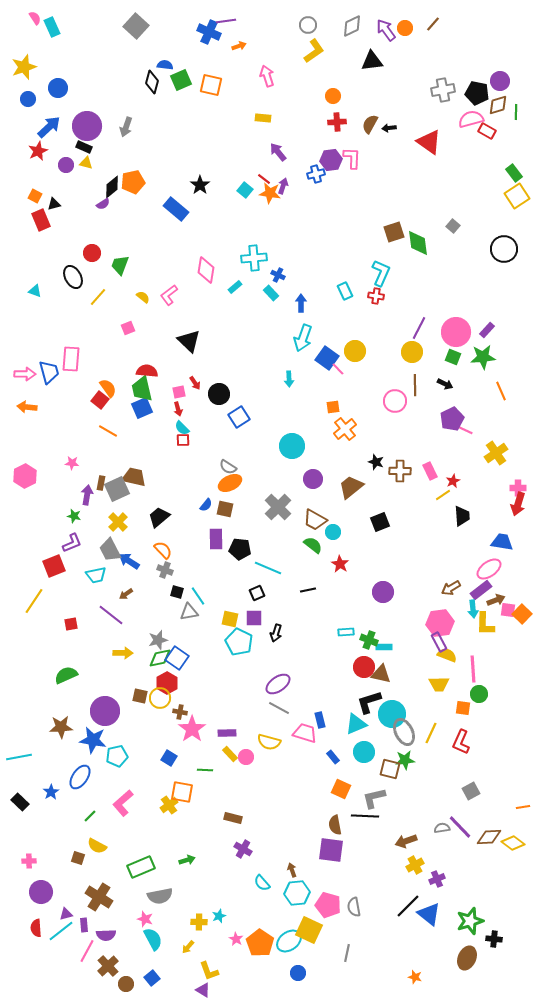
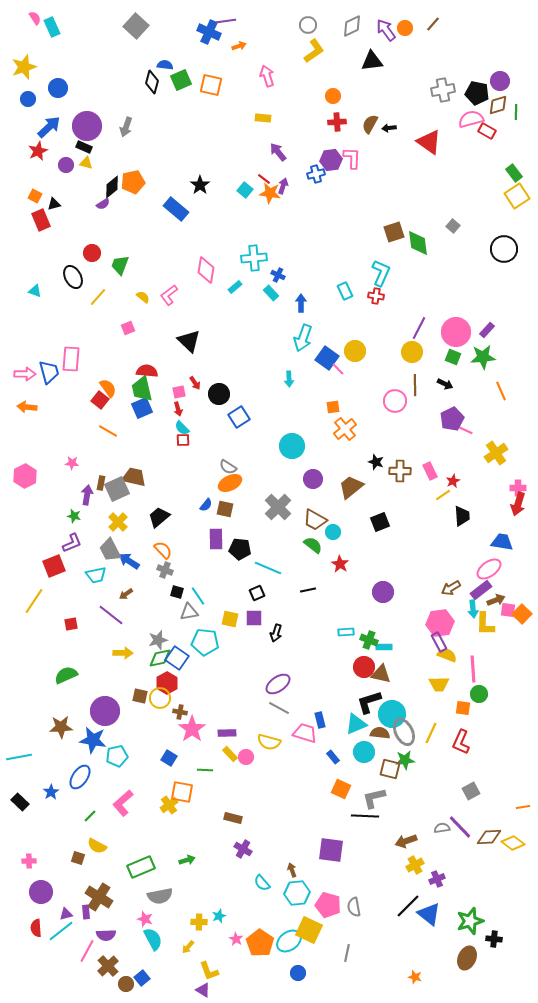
cyan pentagon at (239, 642): moved 34 px left; rotated 20 degrees counterclockwise
brown semicircle at (335, 825): moved 45 px right, 92 px up; rotated 108 degrees clockwise
purple rectangle at (84, 925): moved 2 px right, 13 px up
blue square at (152, 978): moved 10 px left
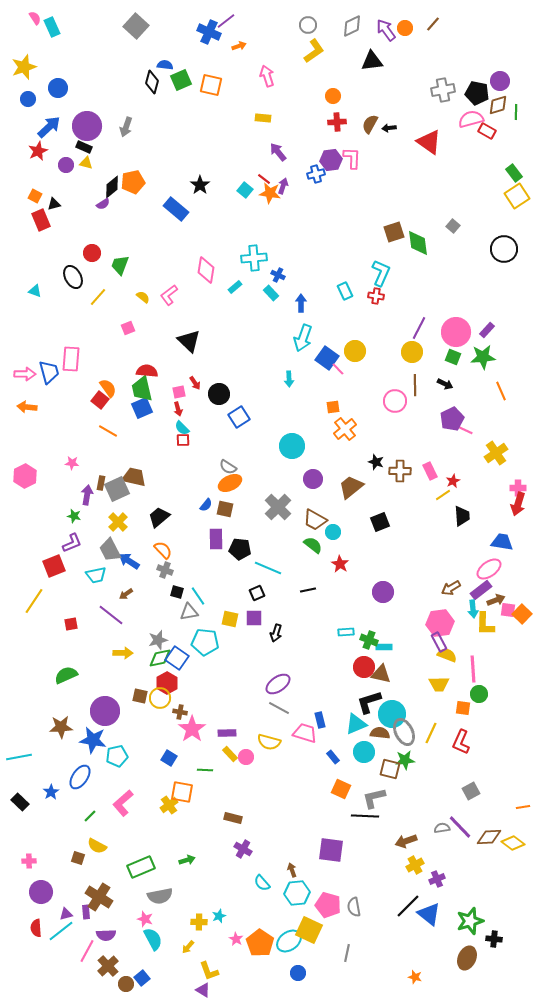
purple line at (226, 21): rotated 30 degrees counterclockwise
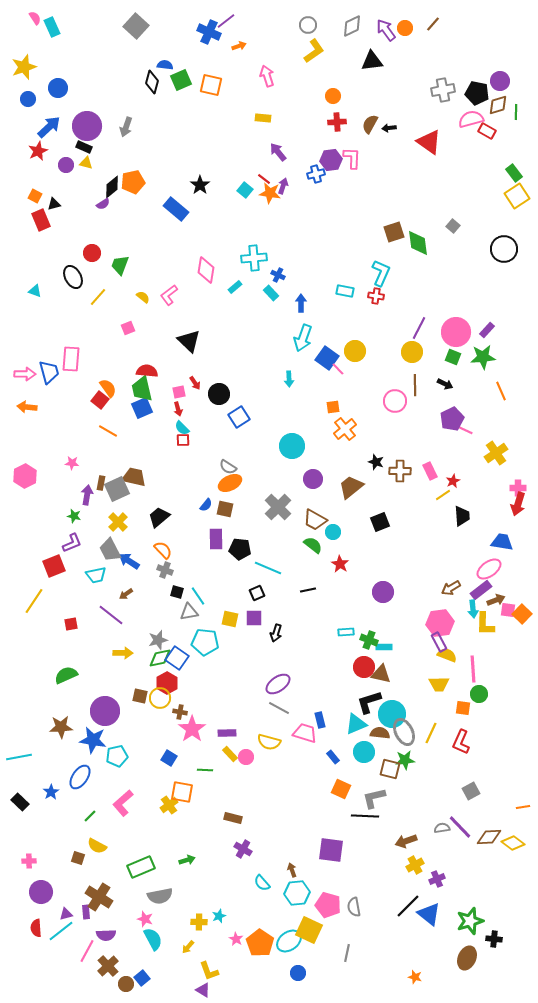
cyan rectangle at (345, 291): rotated 54 degrees counterclockwise
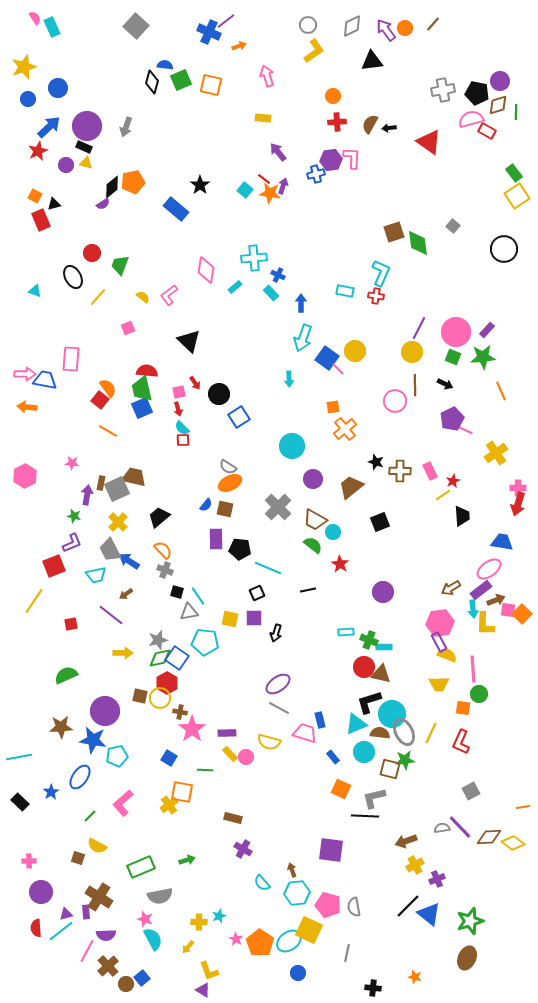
blue trapezoid at (49, 372): moved 4 px left, 8 px down; rotated 65 degrees counterclockwise
black cross at (494, 939): moved 121 px left, 49 px down
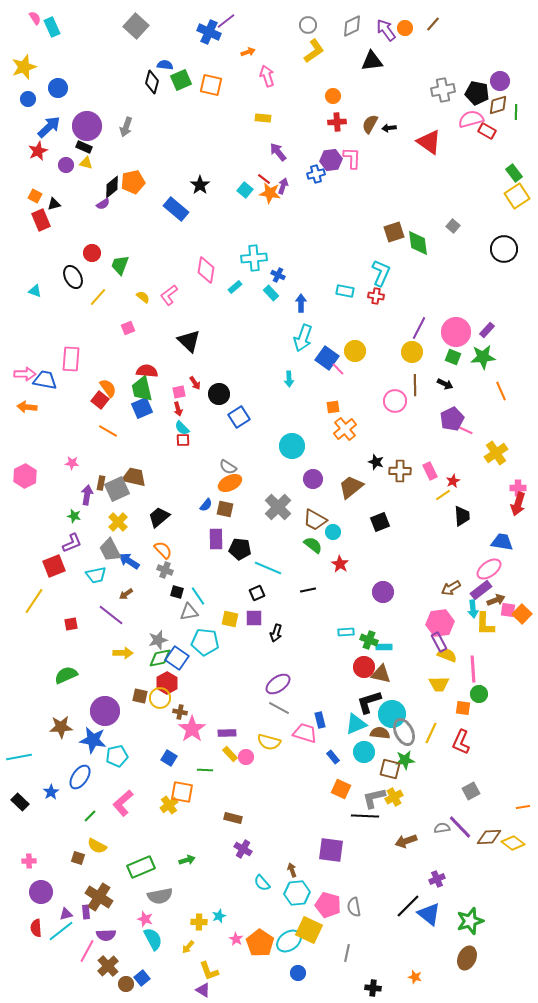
orange arrow at (239, 46): moved 9 px right, 6 px down
yellow cross at (415, 865): moved 21 px left, 68 px up
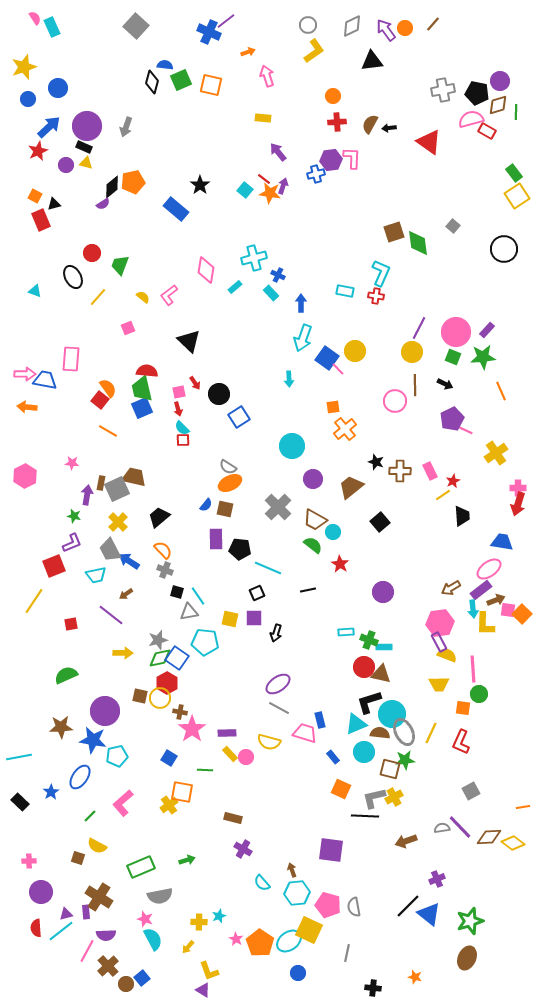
cyan cross at (254, 258): rotated 10 degrees counterclockwise
black square at (380, 522): rotated 18 degrees counterclockwise
